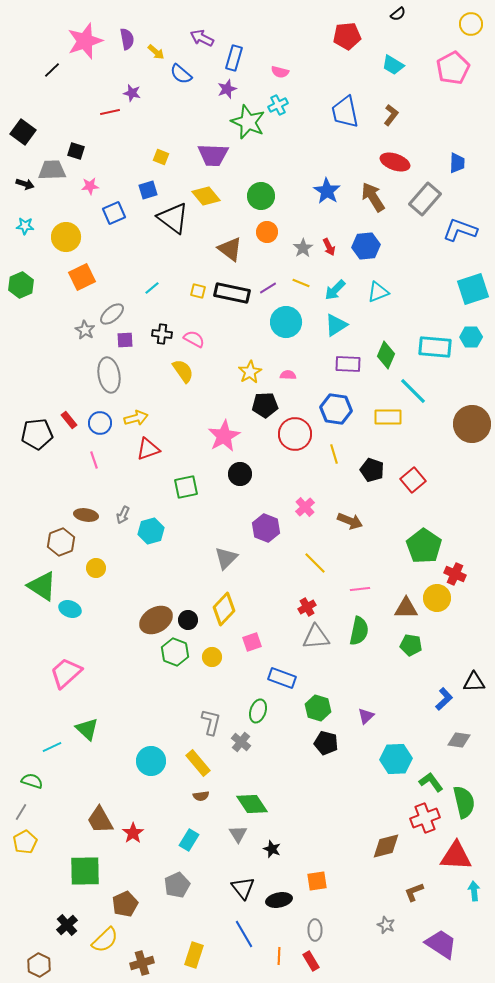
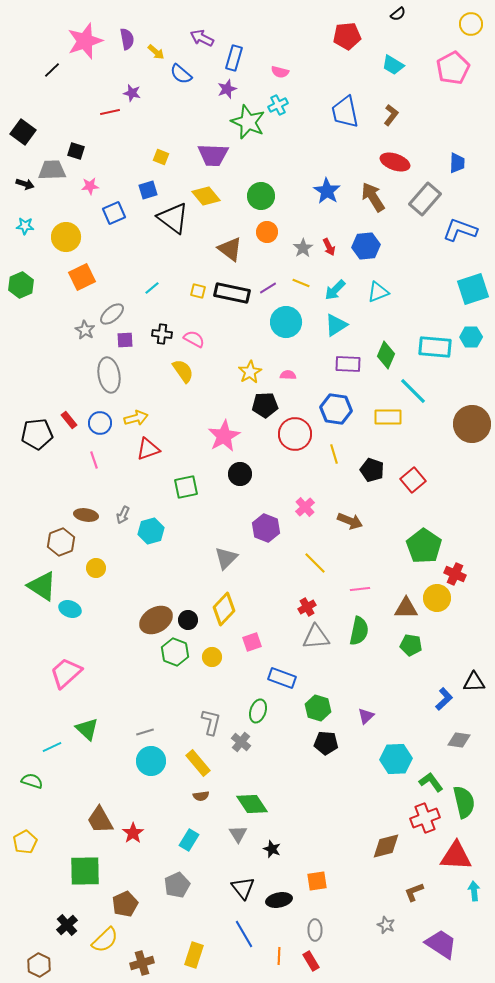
black pentagon at (326, 743): rotated 10 degrees counterclockwise
gray line at (21, 812): moved 124 px right, 80 px up; rotated 42 degrees clockwise
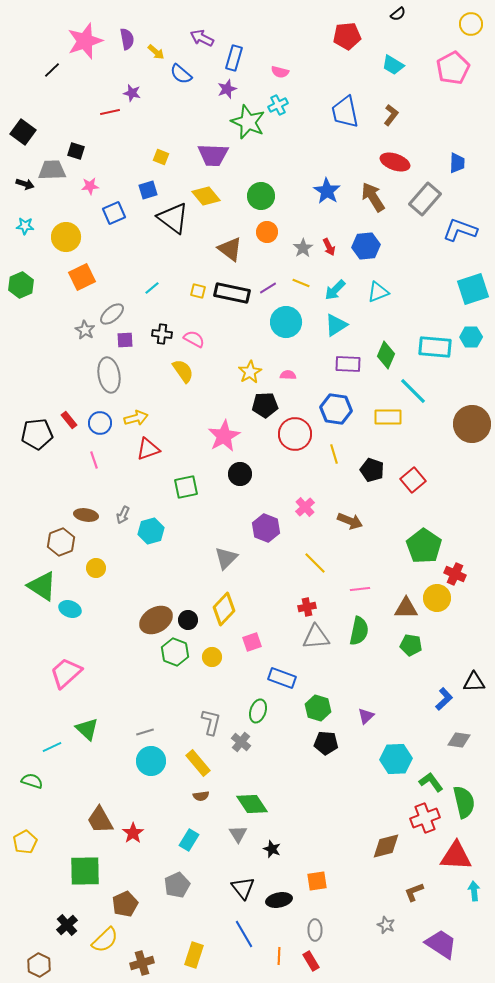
red cross at (307, 607): rotated 18 degrees clockwise
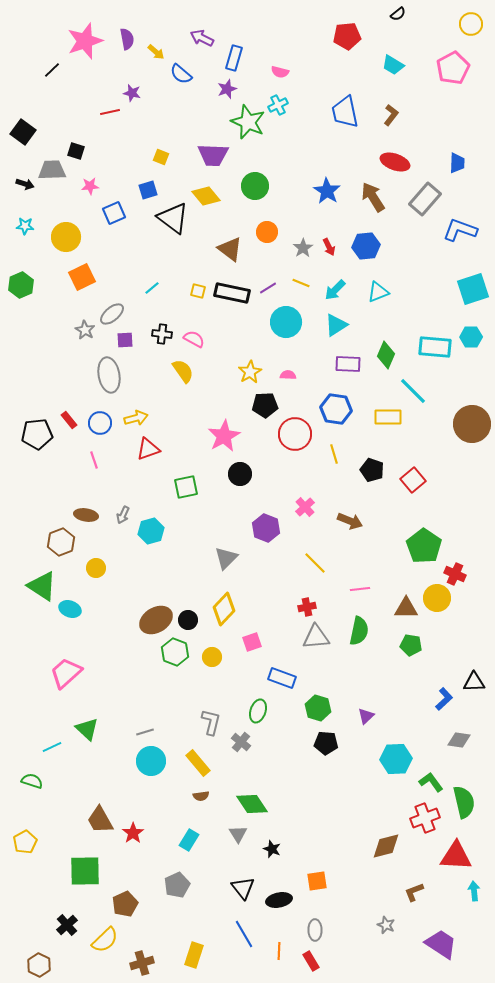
green circle at (261, 196): moved 6 px left, 10 px up
orange line at (279, 956): moved 5 px up
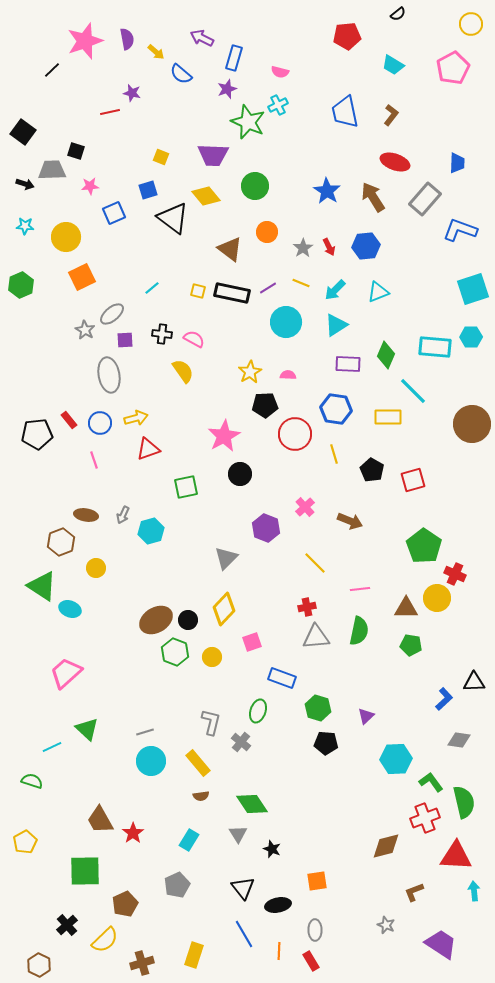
black pentagon at (372, 470): rotated 10 degrees clockwise
red square at (413, 480): rotated 25 degrees clockwise
black ellipse at (279, 900): moved 1 px left, 5 px down
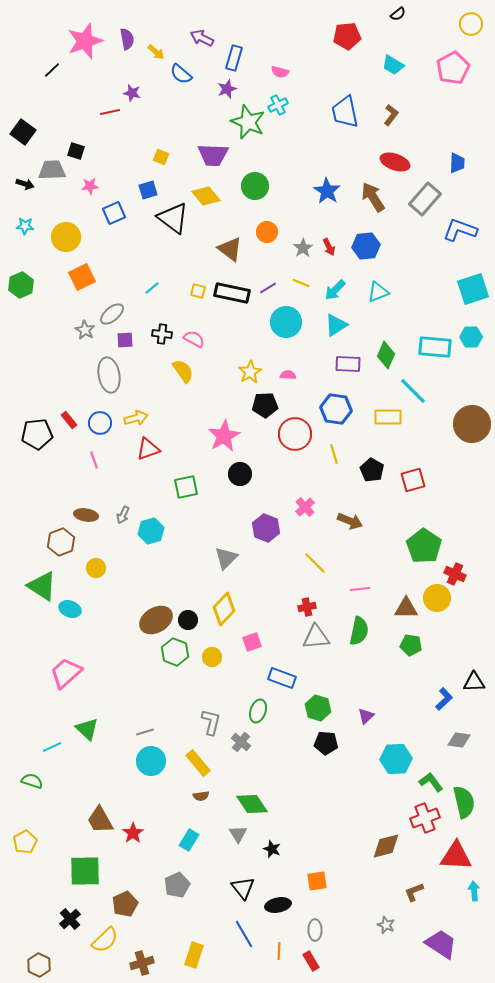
black cross at (67, 925): moved 3 px right, 6 px up
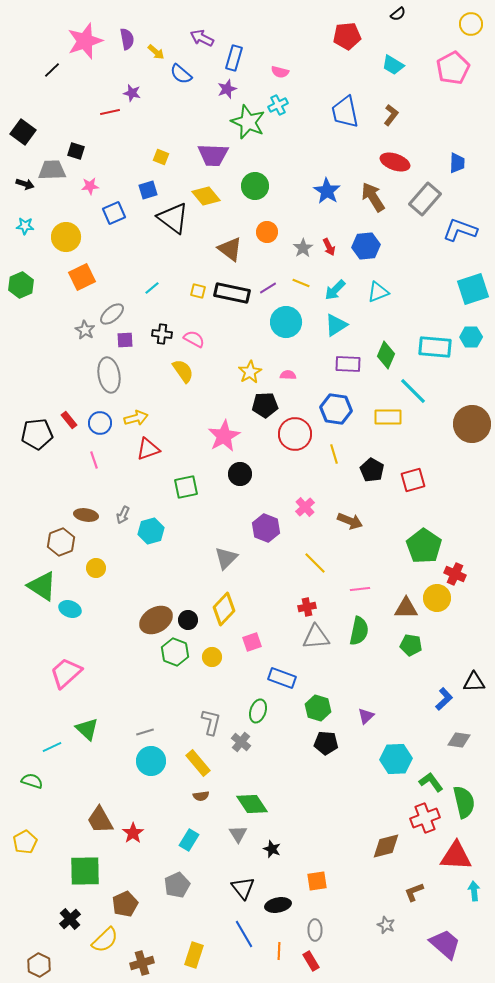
purple trapezoid at (441, 944): moved 4 px right; rotated 8 degrees clockwise
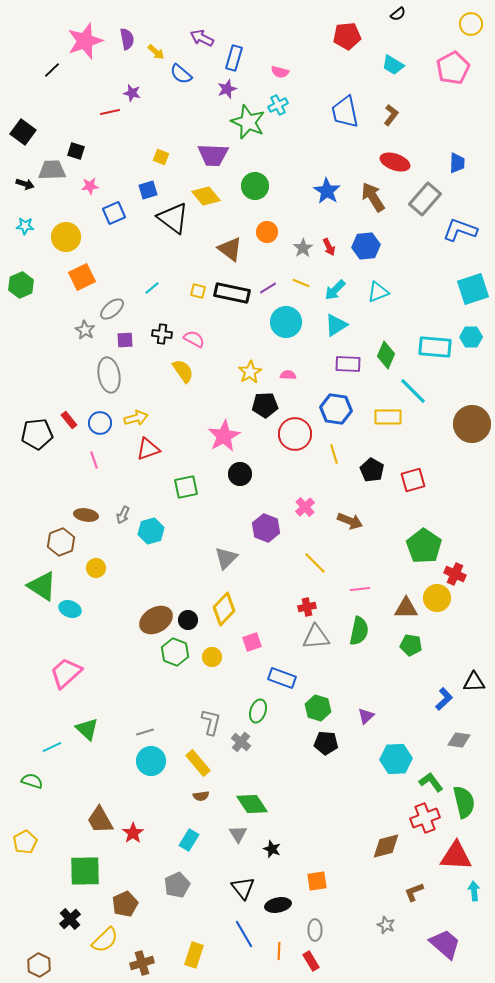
gray ellipse at (112, 314): moved 5 px up
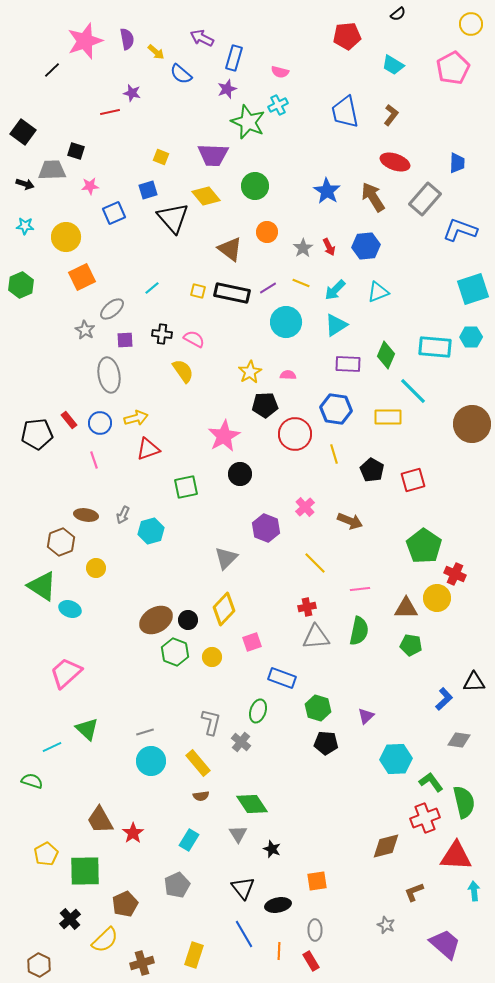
black triangle at (173, 218): rotated 12 degrees clockwise
yellow pentagon at (25, 842): moved 21 px right, 12 px down
